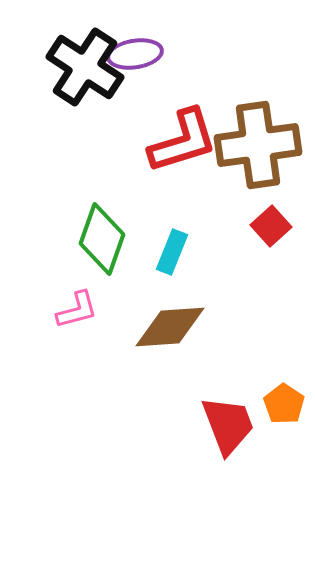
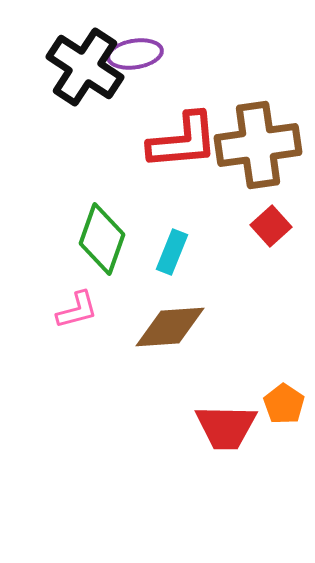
red L-shape: rotated 12 degrees clockwise
red trapezoid: moved 2 px left, 2 px down; rotated 112 degrees clockwise
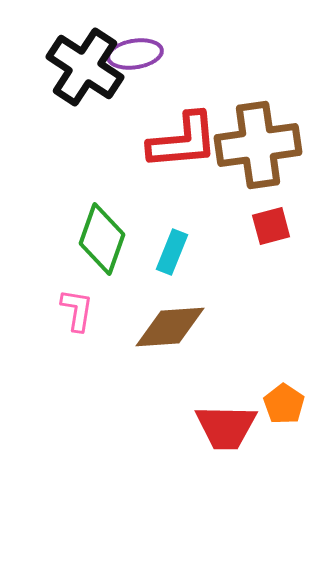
red square: rotated 27 degrees clockwise
pink L-shape: rotated 66 degrees counterclockwise
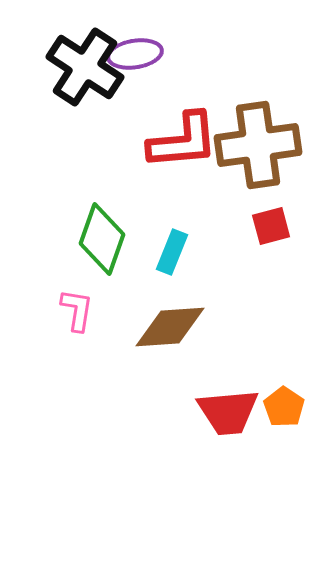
orange pentagon: moved 3 px down
red trapezoid: moved 2 px right, 15 px up; rotated 6 degrees counterclockwise
